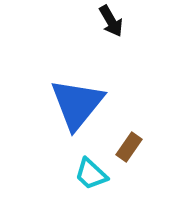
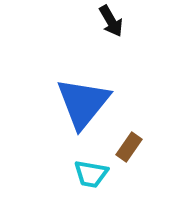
blue triangle: moved 6 px right, 1 px up
cyan trapezoid: rotated 33 degrees counterclockwise
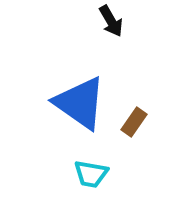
blue triangle: moved 3 px left; rotated 34 degrees counterclockwise
brown rectangle: moved 5 px right, 25 px up
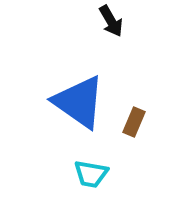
blue triangle: moved 1 px left, 1 px up
brown rectangle: rotated 12 degrees counterclockwise
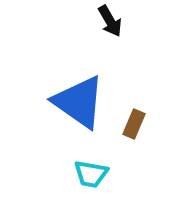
black arrow: moved 1 px left
brown rectangle: moved 2 px down
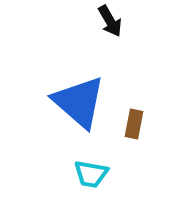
blue triangle: rotated 6 degrees clockwise
brown rectangle: rotated 12 degrees counterclockwise
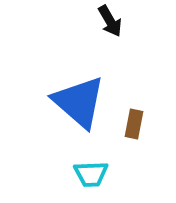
cyan trapezoid: rotated 12 degrees counterclockwise
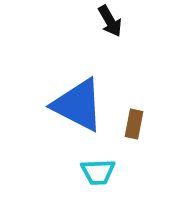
blue triangle: moved 1 px left, 3 px down; rotated 14 degrees counterclockwise
cyan trapezoid: moved 7 px right, 2 px up
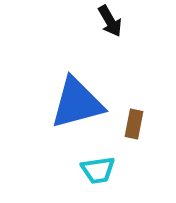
blue triangle: moved 1 px left, 2 px up; rotated 42 degrees counterclockwise
cyan trapezoid: moved 2 px up; rotated 6 degrees counterclockwise
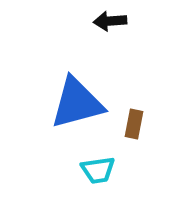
black arrow: rotated 116 degrees clockwise
